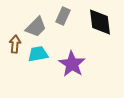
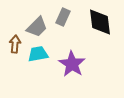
gray rectangle: moved 1 px down
gray trapezoid: moved 1 px right
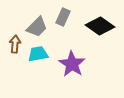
black diamond: moved 4 px down; rotated 48 degrees counterclockwise
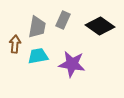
gray rectangle: moved 3 px down
gray trapezoid: rotated 35 degrees counterclockwise
cyan trapezoid: moved 2 px down
purple star: rotated 24 degrees counterclockwise
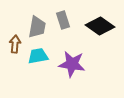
gray rectangle: rotated 42 degrees counterclockwise
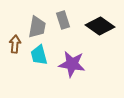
cyan trapezoid: moved 1 px right, 1 px up; rotated 95 degrees counterclockwise
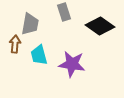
gray rectangle: moved 1 px right, 8 px up
gray trapezoid: moved 7 px left, 3 px up
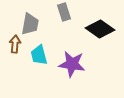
black diamond: moved 3 px down
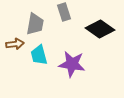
gray trapezoid: moved 5 px right
brown arrow: rotated 78 degrees clockwise
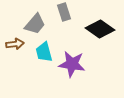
gray trapezoid: rotated 30 degrees clockwise
cyan trapezoid: moved 5 px right, 3 px up
